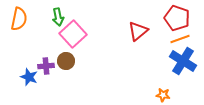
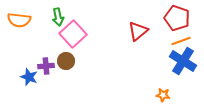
orange semicircle: moved 1 px down; rotated 85 degrees clockwise
orange line: moved 1 px right, 2 px down
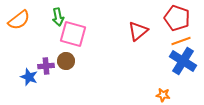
orange semicircle: rotated 45 degrees counterclockwise
pink square: rotated 32 degrees counterclockwise
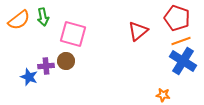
green arrow: moved 15 px left
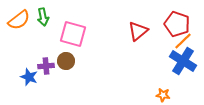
red pentagon: moved 6 px down
orange line: moved 2 px right; rotated 24 degrees counterclockwise
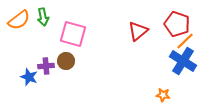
orange line: moved 2 px right
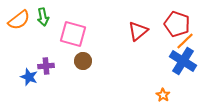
brown circle: moved 17 px right
orange star: rotated 24 degrees clockwise
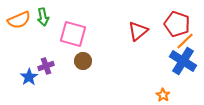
orange semicircle: rotated 15 degrees clockwise
purple cross: rotated 14 degrees counterclockwise
blue star: rotated 18 degrees clockwise
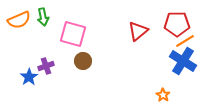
red pentagon: rotated 20 degrees counterclockwise
orange line: rotated 12 degrees clockwise
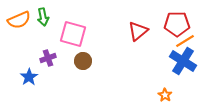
purple cross: moved 2 px right, 8 px up
orange star: moved 2 px right
